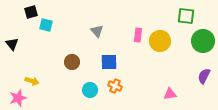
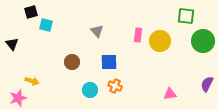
purple semicircle: moved 3 px right, 8 px down
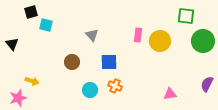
gray triangle: moved 5 px left, 4 px down
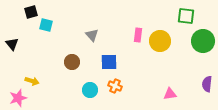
purple semicircle: rotated 21 degrees counterclockwise
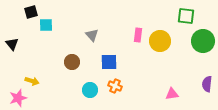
cyan square: rotated 16 degrees counterclockwise
pink triangle: moved 2 px right
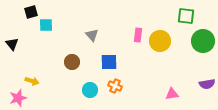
purple semicircle: rotated 105 degrees counterclockwise
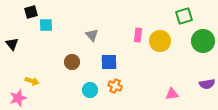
green square: moved 2 px left; rotated 24 degrees counterclockwise
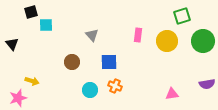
green square: moved 2 px left
yellow circle: moved 7 px right
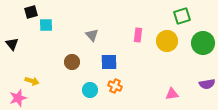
green circle: moved 2 px down
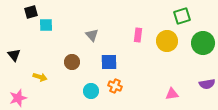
black triangle: moved 2 px right, 11 px down
yellow arrow: moved 8 px right, 4 px up
cyan circle: moved 1 px right, 1 px down
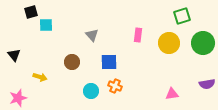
yellow circle: moved 2 px right, 2 px down
